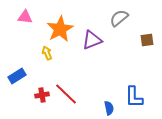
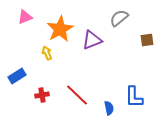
pink triangle: rotated 28 degrees counterclockwise
red line: moved 11 px right, 1 px down
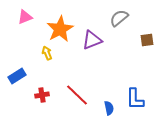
blue L-shape: moved 1 px right, 2 px down
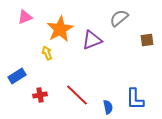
red cross: moved 2 px left
blue semicircle: moved 1 px left, 1 px up
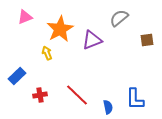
blue rectangle: rotated 12 degrees counterclockwise
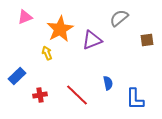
blue semicircle: moved 24 px up
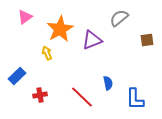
pink triangle: rotated 14 degrees counterclockwise
red line: moved 5 px right, 2 px down
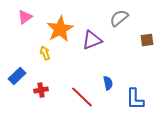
yellow arrow: moved 2 px left
red cross: moved 1 px right, 5 px up
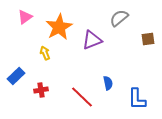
orange star: moved 1 px left, 2 px up
brown square: moved 1 px right, 1 px up
blue rectangle: moved 1 px left
blue L-shape: moved 2 px right
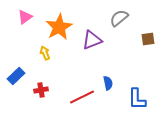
red line: rotated 70 degrees counterclockwise
